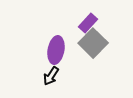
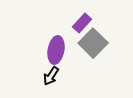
purple rectangle: moved 6 px left
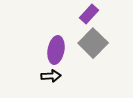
purple rectangle: moved 7 px right, 9 px up
black arrow: rotated 126 degrees counterclockwise
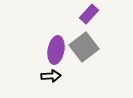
gray square: moved 9 px left, 4 px down; rotated 8 degrees clockwise
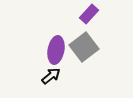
black arrow: rotated 36 degrees counterclockwise
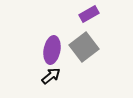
purple rectangle: rotated 18 degrees clockwise
purple ellipse: moved 4 px left
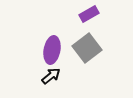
gray square: moved 3 px right, 1 px down
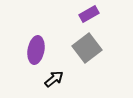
purple ellipse: moved 16 px left
black arrow: moved 3 px right, 3 px down
